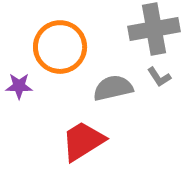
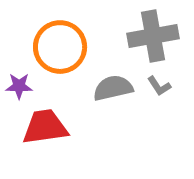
gray cross: moved 1 px left, 7 px down
gray L-shape: moved 9 px down
red trapezoid: moved 38 px left, 14 px up; rotated 24 degrees clockwise
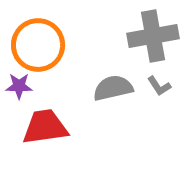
orange circle: moved 22 px left, 2 px up
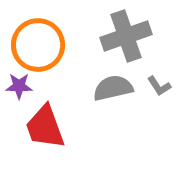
gray cross: moved 27 px left; rotated 9 degrees counterclockwise
red trapezoid: rotated 102 degrees counterclockwise
